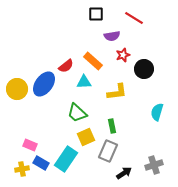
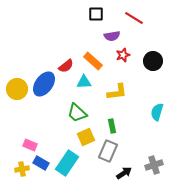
black circle: moved 9 px right, 8 px up
cyan rectangle: moved 1 px right, 4 px down
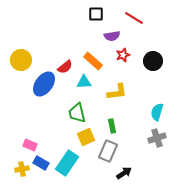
red semicircle: moved 1 px left, 1 px down
yellow circle: moved 4 px right, 29 px up
green trapezoid: rotated 35 degrees clockwise
gray cross: moved 3 px right, 27 px up
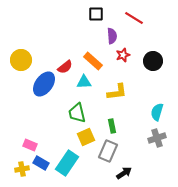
purple semicircle: rotated 84 degrees counterclockwise
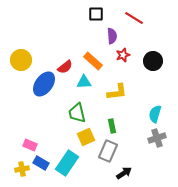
cyan semicircle: moved 2 px left, 2 px down
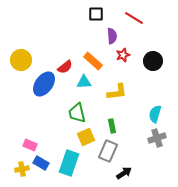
cyan rectangle: moved 2 px right; rotated 15 degrees counterclockwise
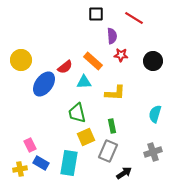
red star: moved 2 px left; rotated 24 degrees clockwise
yellow L-shape: moved 2 px left, 1 px down; rotated 10 degrees clockwise
gray cross: moved 4 px left, 14 px down
pink rectangle: rotated 40 degrees clockwise
cyan rectangle: rotated 10 degrees counterclockwise
yellow cross: moved 2 px left
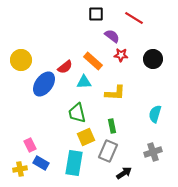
purple semicircle: rotated 49 degrees counterclockwise
black circle: moved 2 px up
cyan rectangle: moved 5 px right
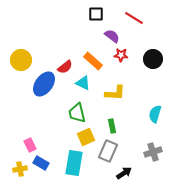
cyan triangle: moved 1 px left, 1 px down; rotated 28 degrees clockwise
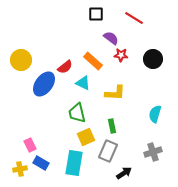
purple semicircle: moved 1 px left, 2 px down
